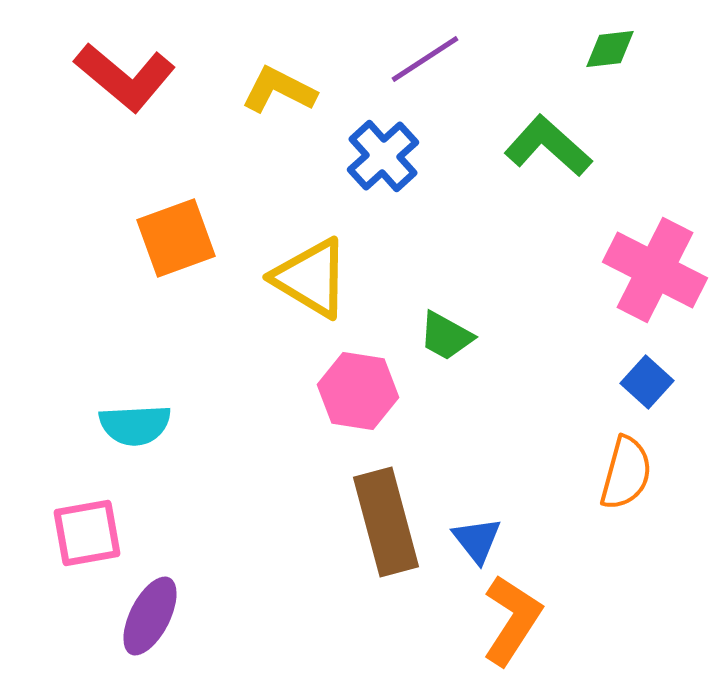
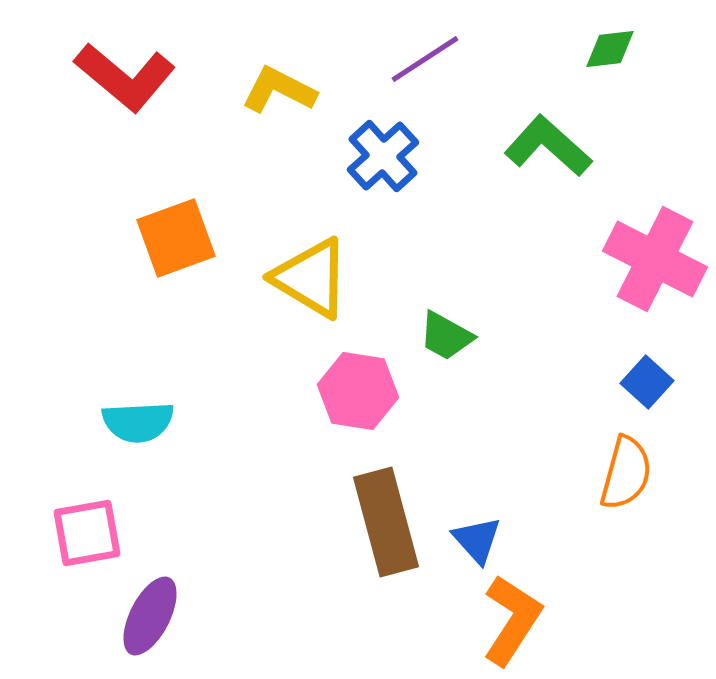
pink cross: moved 11 px up
cyan semicircle: moved 3 px right, 3 px up
blue triangle: rotated 4 degrees counterclockwise
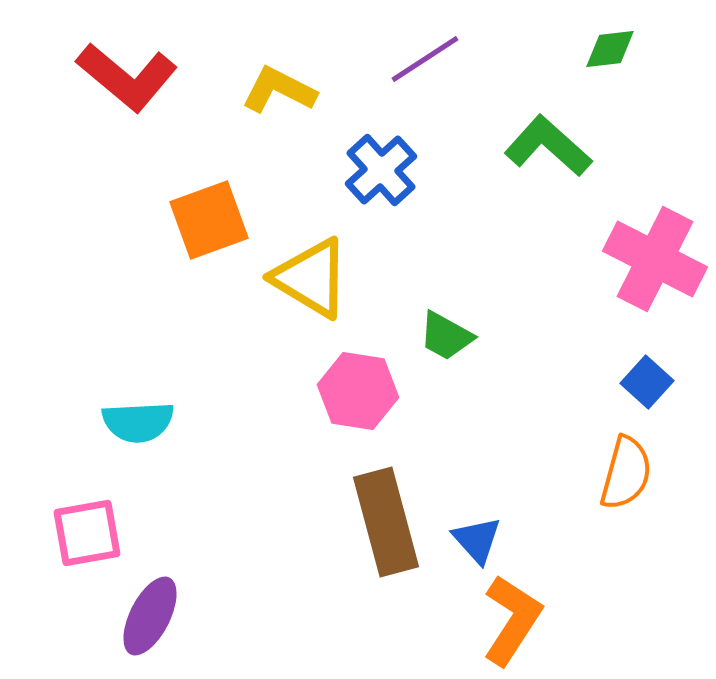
red L-shape: moved 2 px right
blue cross: moved 2 px left, 14 px down
orange square: moved 33 px right, 18 px up
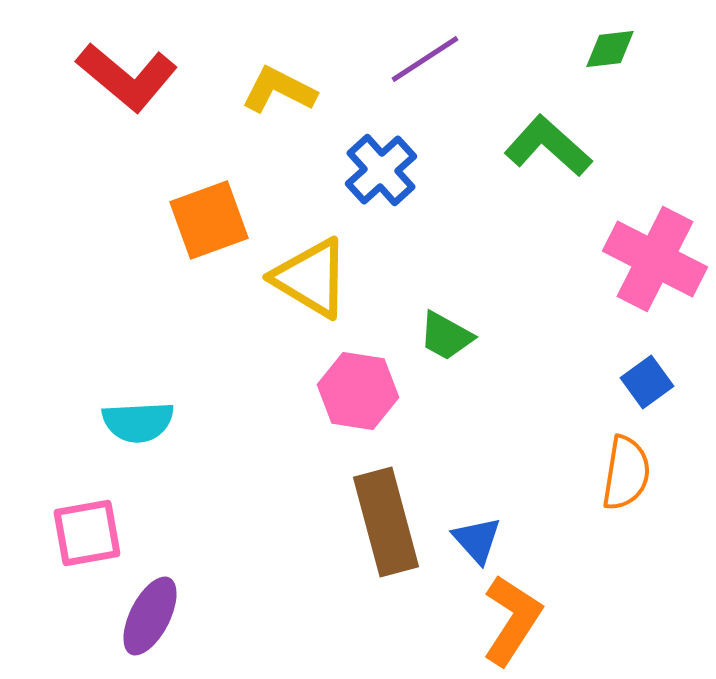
blue square: rotated 12 degrees clockwise
orange semicircle: rotated 6 degrees counterclockwise
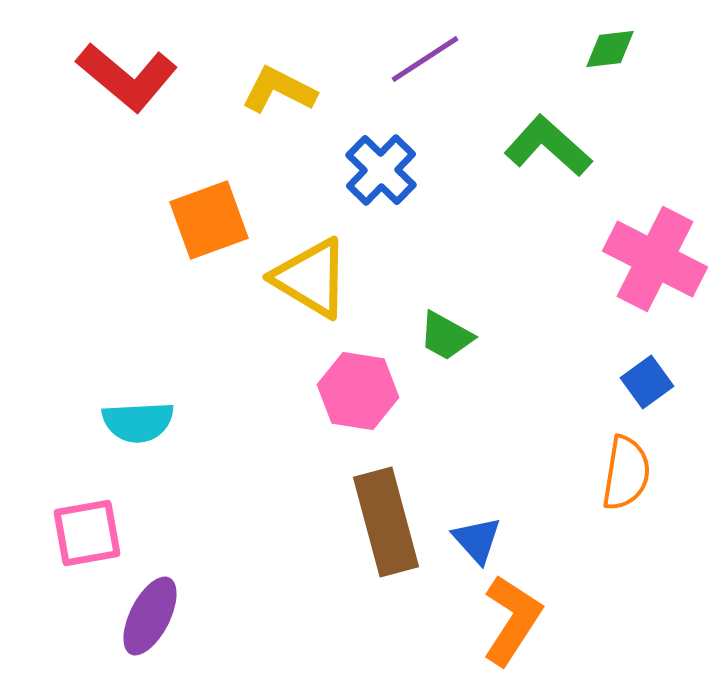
blue cross: rotated 4 degrees counterclockwise
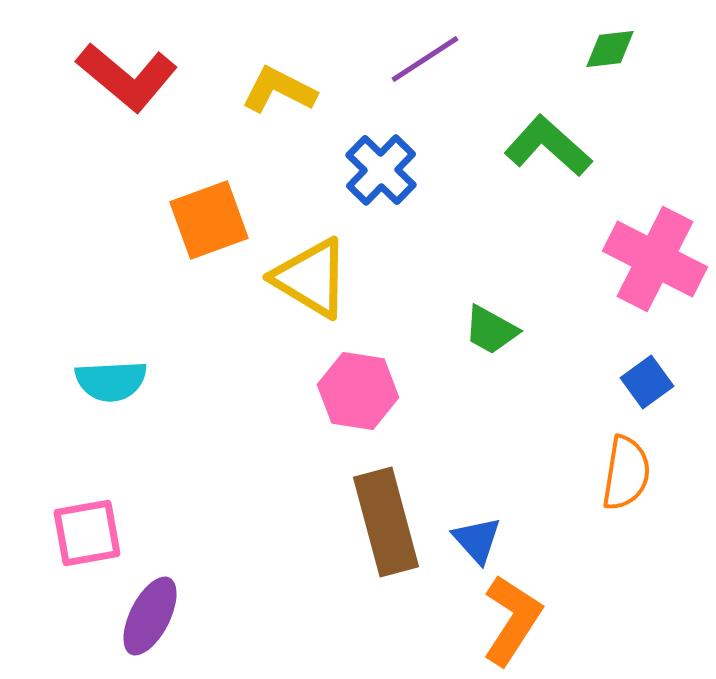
green trapezoid: moved 45 px right, 6 px up
cyan semicircle: moved 27 px left, 41 px up
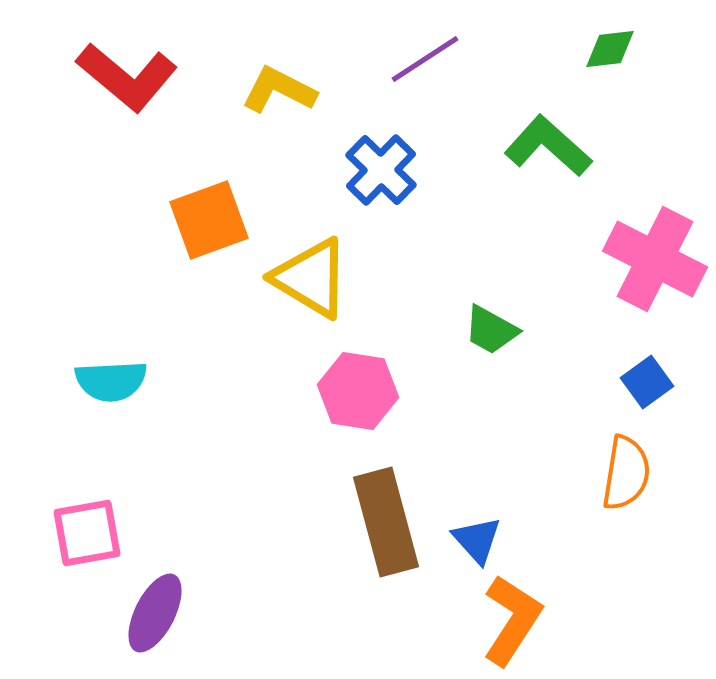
purple ellipse: moved 5 px right, 3 px up
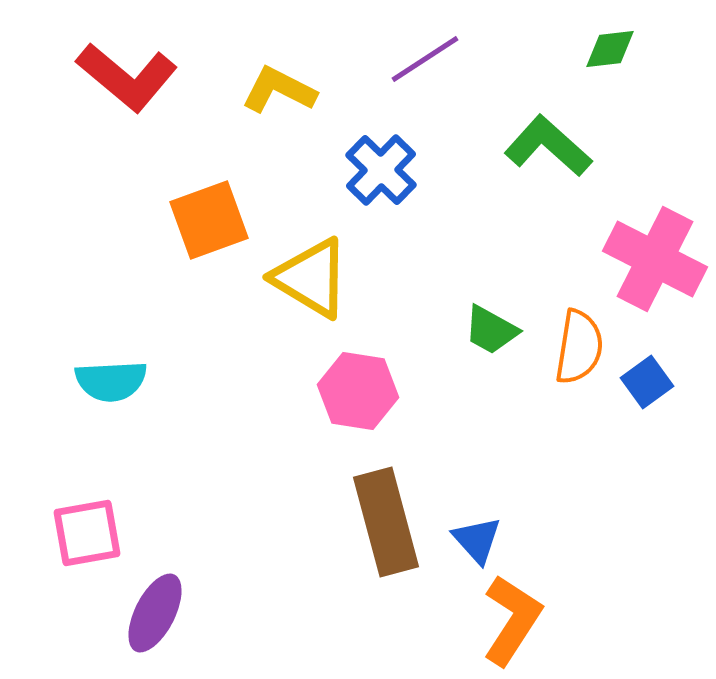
orange semicircle: moved 47 px left, 126 px up
